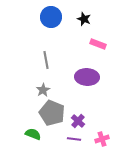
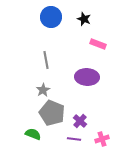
purple cross: moved 2 px right
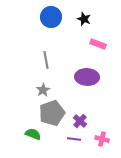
gray pentagon: rotated 30 degrees clockwise
pink cross: rotated 32 degrees clockwise
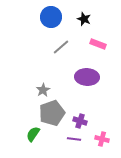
gray line: moved 15 px right, 13 px up; rotated 60 degrees clockwise
purple cross: rotated 24 degrees counterclockwise
green semicircle: rotated 77 degrees counterclockwise
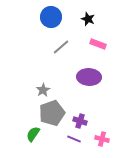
black star: moved 4 px right
purple ellipse: moved 2 px right
purple line: rotated 16 degrees clockwise
